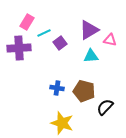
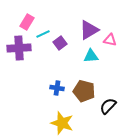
cyan line: moved 1 px left, 1 px down
black semicircle: moved 3 px right, 1 px up
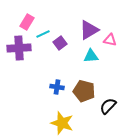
blue cross: moved 1 px up
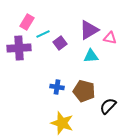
pink triangle: moved 2 px up
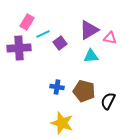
black semicircle: moved 5 px up; rotated 18 degrees counterclockwise
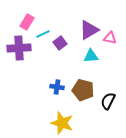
brown pentagon: moved 1 px left, 1 px up
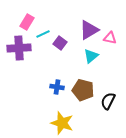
purple square: rotated 16 degrees counterclockwise
cyan triangle: rotated 35 degrees counterclockwise
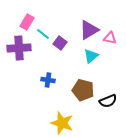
cyan line: rotated 64 degrees clockwise
blue cross: moved 9 px left, 7 px up
black semicircle: rotated 138 degrees counterclockwise
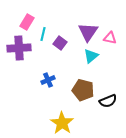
purple triangle: moved 1 px left, 2 px down; rotated 25 degrees counterclockwise
cyan line: rotated 64 degrees clockwise
blue cross: rotated 32 degrees counterclockwise
yellow star: rotated 15 degrees clockwise
